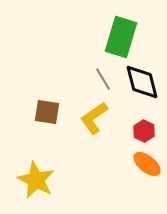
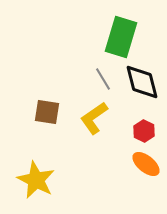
orange ellipse: moved 1 px left
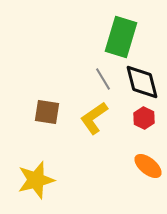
red hexagon: moved 13 px up
orange ellipse: moved 2 px right, 2 px down
yellow star: rotated 30 degrees clockwise
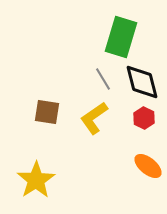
yellow star: rotated 18 degrees counterclockwise
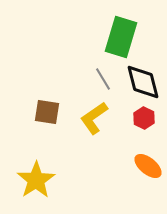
black diamond: moved 1 px right
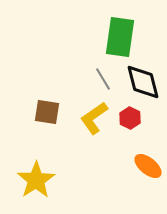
green rectangle: moved 1 px left; rotated 9 degrees counterclockwise
red hexagon: moved 14 px left
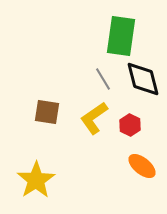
green rectangle: moved 1 px right, 1 px up
black diamond: moved 3 px up
red hexagon: moved 7 px down
orange ellipse: moved 6 px left
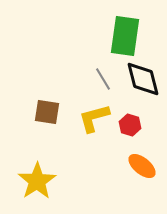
green rectangle: moved 4 px right
yellow L-shape: rotated 20 degrees clockwise
red hexagon: rotated 10 degrees counterclockwise
yellow star: moved 1 px right, 1 px down
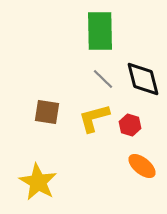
green rectangle: moved 25 px left, 5 px up; rotated 9 degrees counterclockwise
gray line: rotated 15 degrees counterclockwise
yellow star: moved 1 px right, 1 px down; rotated 9 degrees counterclockwise
